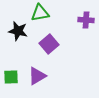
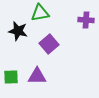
purple triangle: rotated 30 degrees clockwise
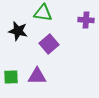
green triangle: moved 3 px right; rotated 18 degrees clockwise
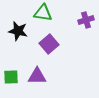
purple cross: rotated 21 degrees counterclockwise
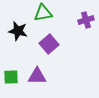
green triangle: rotated 18 degrees counterclockwise
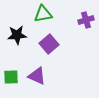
green triangle: moved 1 px down
black star: moved 1 px left, 4 px down; rotated 18 degrees counterclockwise
purple triangle: rotated 24 degrees clockwise
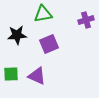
purple square: rotated 18 degrees clockwise
green square: moved 3 px up
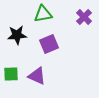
purple cross: moved 2 px left, 3 px up; rotated 28 degrees counterclockwise
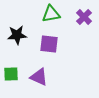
green triangle: moved 8 px right
purple square: rotated 30 degrees clockwise
purple triangle: moved 2 px right, 1 px down
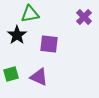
green triangle: moved 21 px left
black star: rotated 30 degrees counterclockwise
green square: rotated 14 degrees counterclockwise
